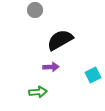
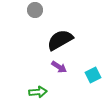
purple arrow: moved 8 px right; rotated 35 degrees clockwise
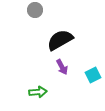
purple arrow: moved 3 px right; rotated 28 degrees clockwise
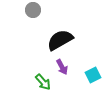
gray circle: moved 2 px left
green arrow: moved 5 px right, 10 px up; rotated 54 degrees clockwise
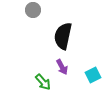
black semicircle: moved 3 px right, 4 px up; rotated 48 degrees counterclockwise
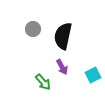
gray circle: moved 19 px down
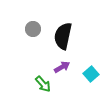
purple arrow: rotated 91 degrees counterclockwise
cyan square: moved 2 px left, 1 px up; rotated 14 degrees counterclockwise
green arrow: moved 2 px down
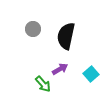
black semicircle: moved 3 px right
purple arrow: moved 2 px left, 2 px down
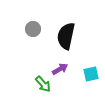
cyan square: rotated 28 degrees clockwise
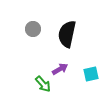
black semicircle: moved 1 px right, 2 px up
